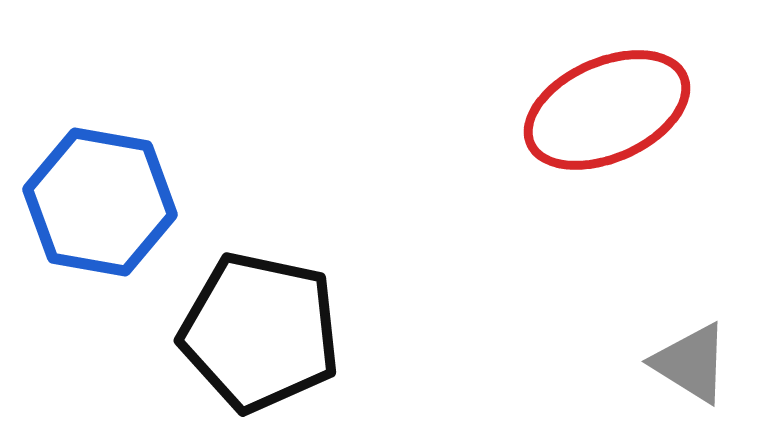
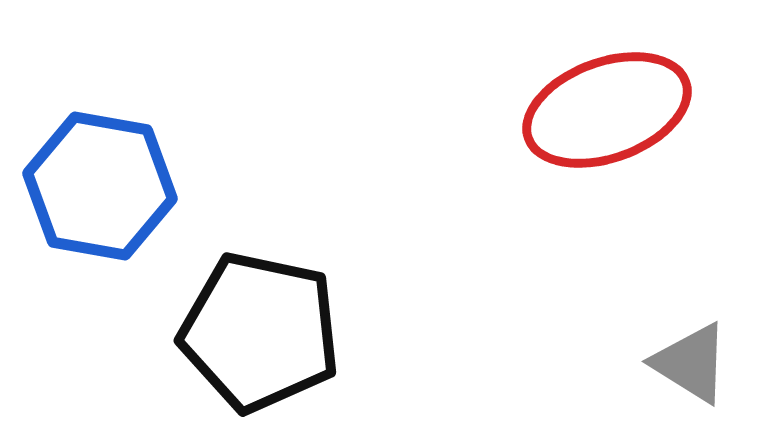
red ellipse: rotated 4 degrees clockwise
blue hexagon: moved 16 px up
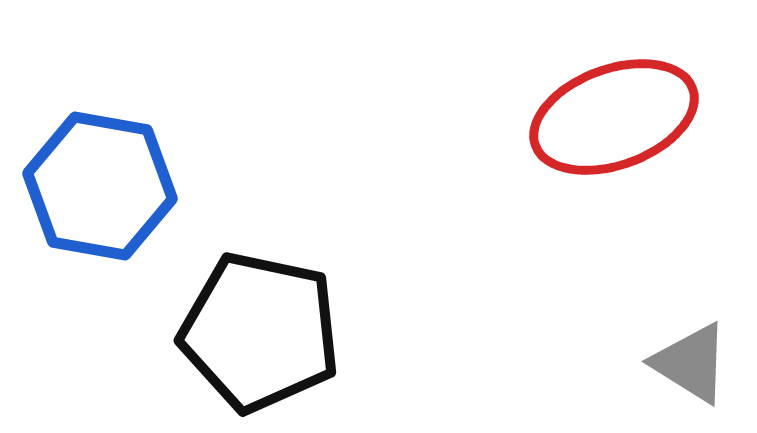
red ellipse: moved 7 px right, 7 px down
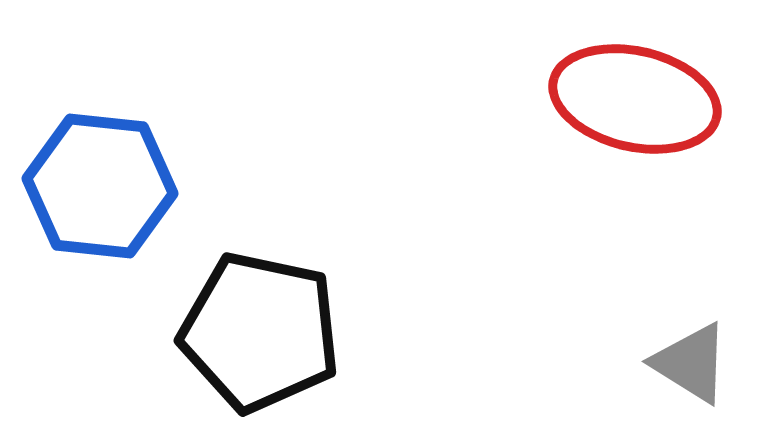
red ellipse: moved 21 px right, 18 px up; rotated 33 degrees clockwise
blue hexagon: rotated 4 degrees counterclockwise
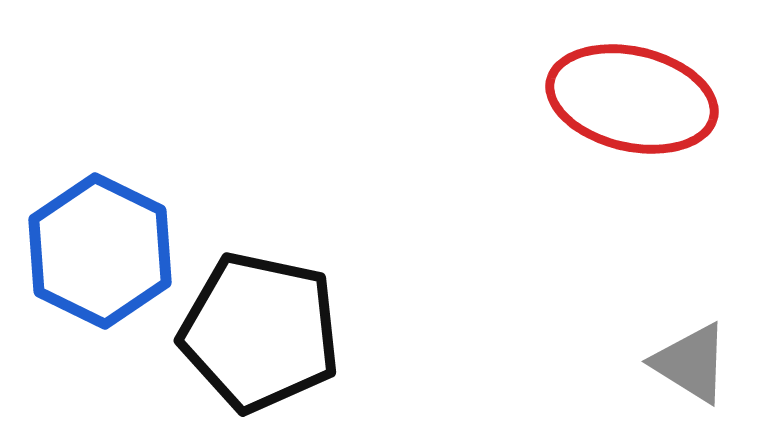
red ellipse: moved 3 px left
blue hexagon: moved 65 px down; rotated 20 degrees clockwise
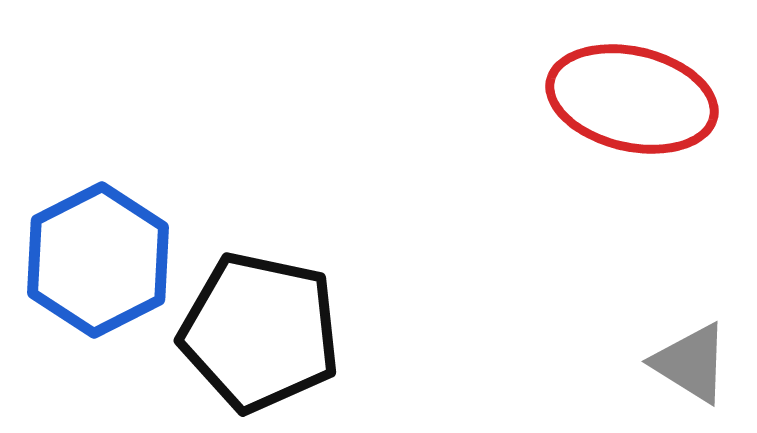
blue hexagon: moved 2 px left, 9 px down; rotated 7 degrees clockwise
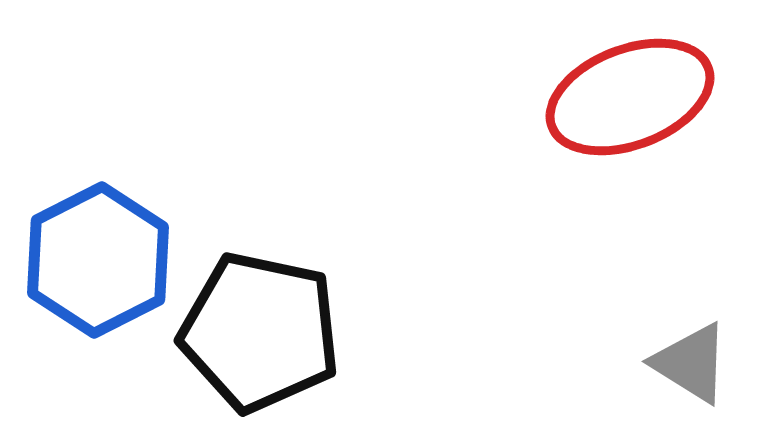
red ellipse: moved 2 px left, 2 px up; rotated 34 degrees counterclockwise
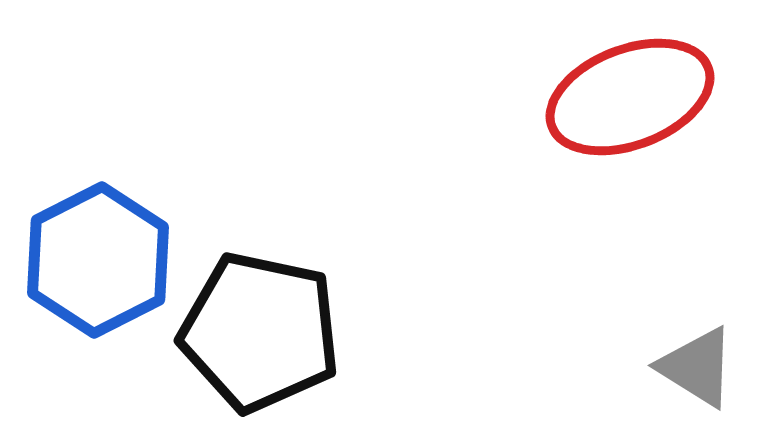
gray triangle: moved 6 px right, 4 px down
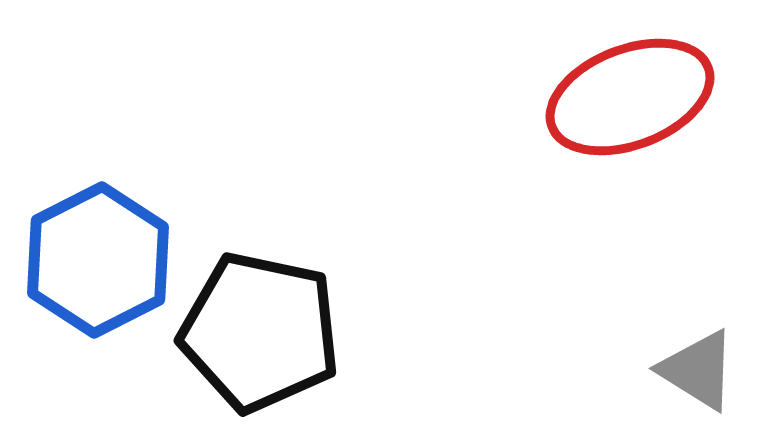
gray triangle: moved 1 px right, 3 px down
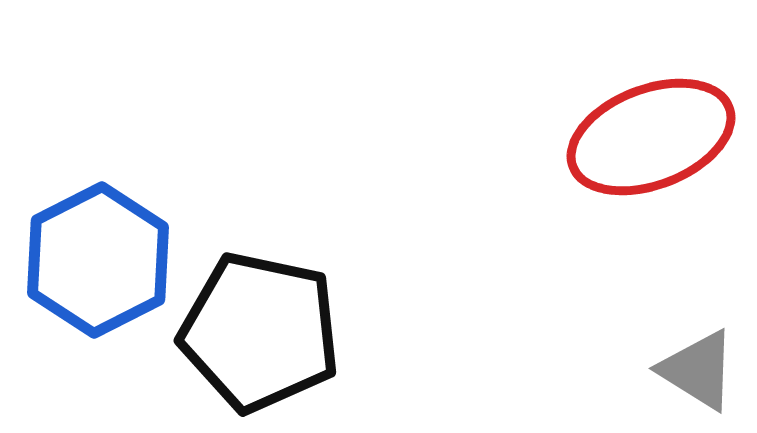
red ellipse: moved 21 px right, 40 px down
